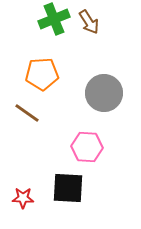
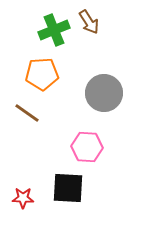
green cross: moved 11 px down
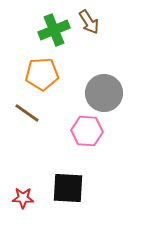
pink hexagon: moved 16 px up
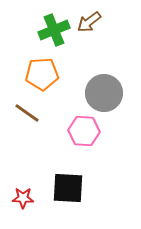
brown arrow: rotated 85 degrees clockwise
pink hexagon: moved 3 px left
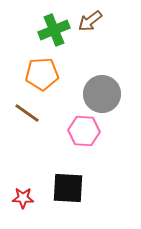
brown arrow: moved 1 px right, 1 px up
gray circle: moved 2 px left, 1 px down
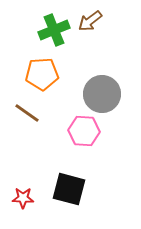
black square: moved 1 px right, 1 px down; rotated 12 degrees clockwise
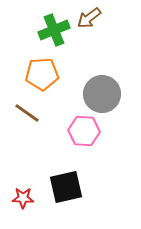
brown arrow: moved 1 px left, 3 px up
black square: moved 3 px left, 2 px up; rotated 28 degrees counterclockwise
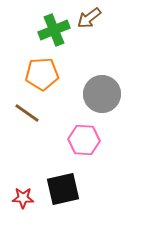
pink hexagon: moved 9 px down
black square: moved 3 px left, 2 px down
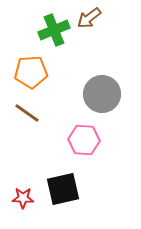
orange pentagon: moved 11 px left, 2 px up
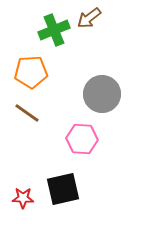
pink hexagon: moved 2 px left, 1 px up
